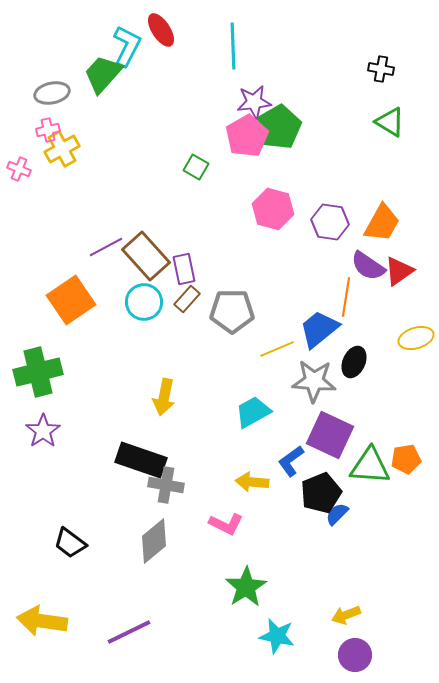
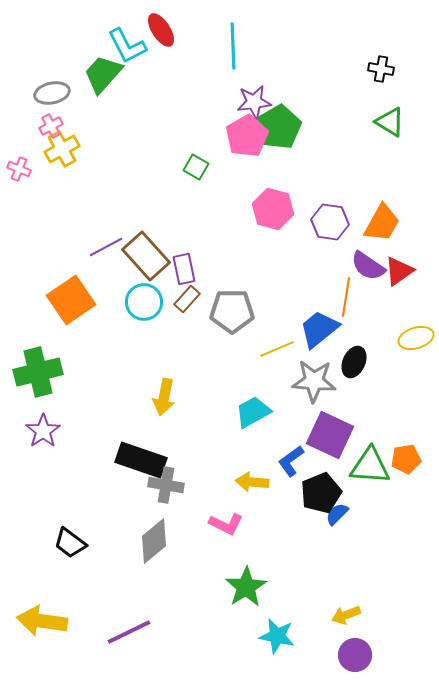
cyan L-shape at (127, 46): rotated 126 degrees clockwise
pink cross at (48, 130): moved 3 px right, 4 px up; rotated 15 degrees counterclockwise
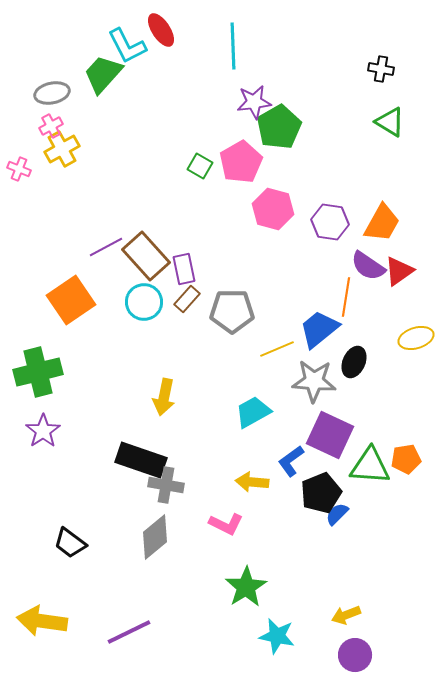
pink pentagon at (247, 136): moved 6 px left, 26 px down
green square at (196, 167): moved 4 px right, 1 px up
gray diamond at (154, 541): moved 1 px right, 4 px up
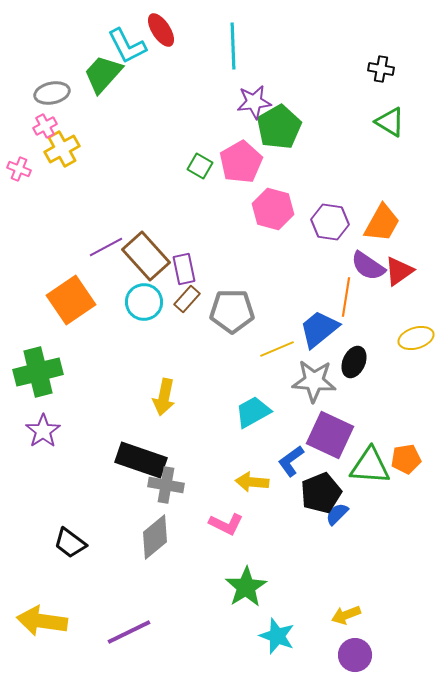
pink cross at (51, 126): moved 6 px left
cyan star at (277, 636): rotated 9 degrees clockwise
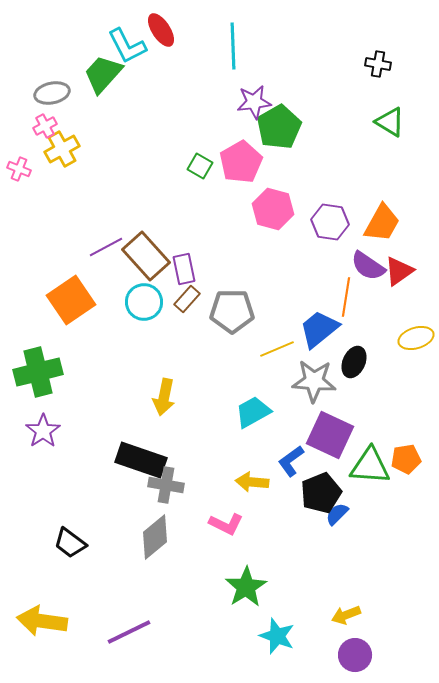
black cross at (381, 69): moved 3 px left, 5 px up
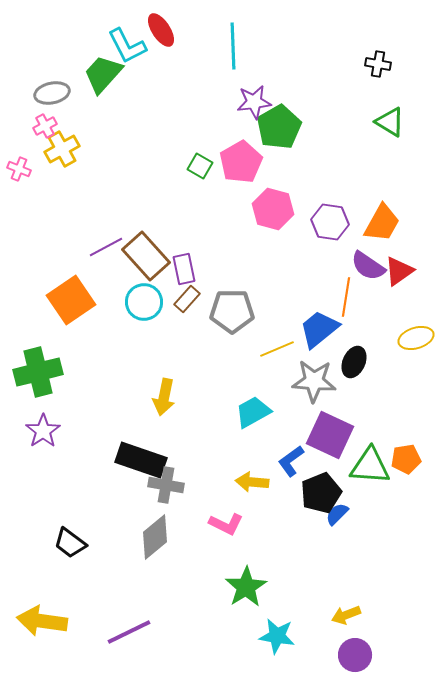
cyan star at (277, 636): rotated 12 degrees counterclockwise
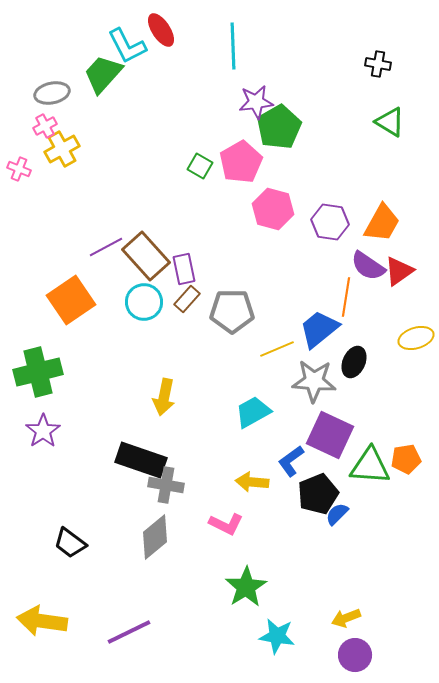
purple star at (254, 102): moved 2 px right
black pentagon at (321, 493): moved 3 px left, 1 px down
yellow arrow at (346, 615): moved 3 px down
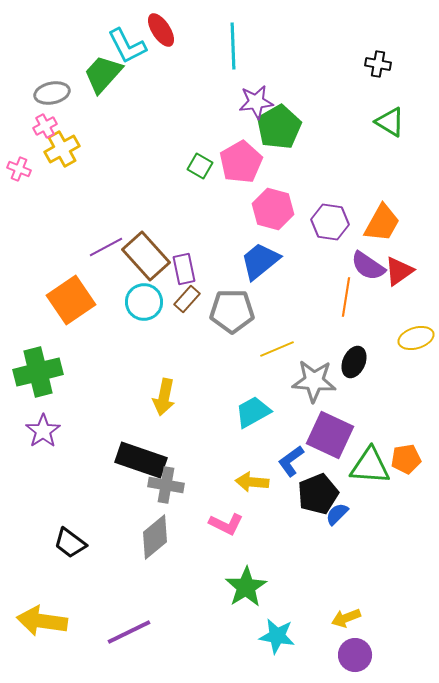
blue trapezoid at (319, 329): moved 59 px left, 68 px up
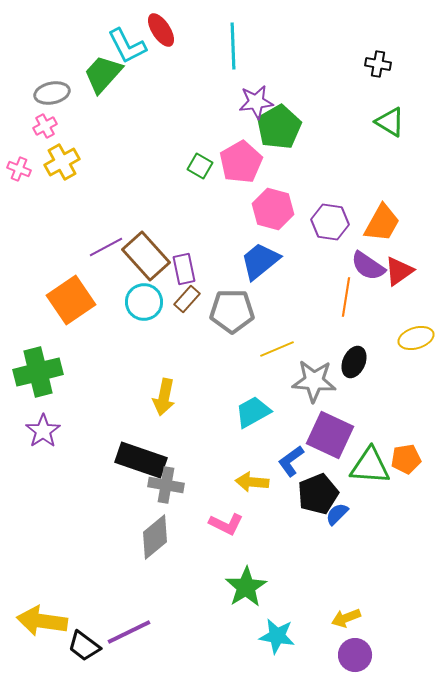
yellow cross at (62, 149): moved 13 px down
black trapezoid at (70, 543): moved 14 px right, 103 px down
